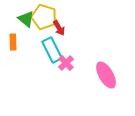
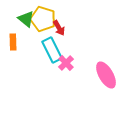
yellow pentagon: moved 1 px left, 2 px down
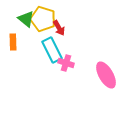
pink cross: rotated 28 degrees counterclockwise
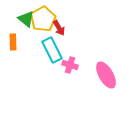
yellow pentagon: rotated 25 degrees clockwise
pink cross: moved 4 px right, 2 px down
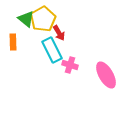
red arrow: moved 5 px down
